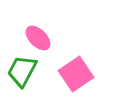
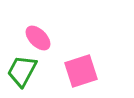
pink square: moved 5 px right, 3 px up; rotated 16 degrees clockwise
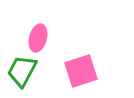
pink ellipse: rotated 60 degrees clockwise
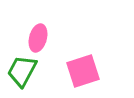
pink square: moved 2 px right
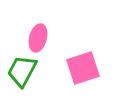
pink square: moved 3 px up
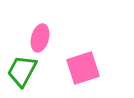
pink ellipse: moved 2 px right
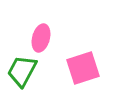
pink ellipse: moved 1 px right
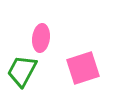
pink ellipse: rotated 8 degrees counterclockwise
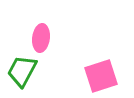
pink square: moved 18 px right, 8 px down
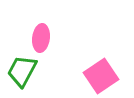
pink square: rotated 16 degrees counterclockwise
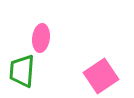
green trapezoid: rotated 24 degrees counterclockwise
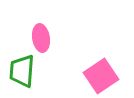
pink ellipse: rotated 16 degrees counterclockwise
